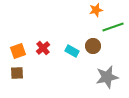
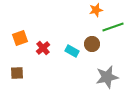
brown circle: moved 1 px left, 2 px up
orange square: moved 2 px right, 13 px up
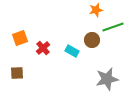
brown circle: moved 4 px up
gray star: moved 2 px down
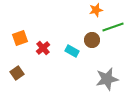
brown square: rotated 32 degrees counterclockwise
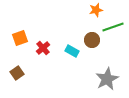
gray star: rotated 15 degrees counterclockwise
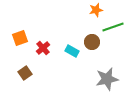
brown circle: moved 2 px down
brown square: moved 8 px right
gray star: rotated 15 degrees clockwise
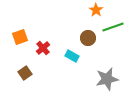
orange star: rotated 24 degrees counterclockwise
orange square: moved 1 px up
brown circle: moved 4 px left, 4 px up
cyan rectangle: moved 5 px down
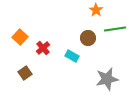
green line: moved 2 px right, 2 px down; rotated 10 degrees clockwise
orange square: rotated 28 degrees counterclockwise
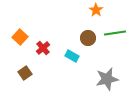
green line: moved 4 px down
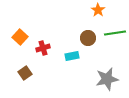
orange star: moved 2 px right
red cross: rotated 24 degrees clockwise
cyan rectangle: rotated 40 degrees counterclockwise
